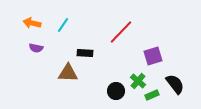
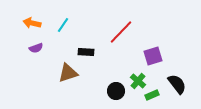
purple semicircle: rotated 32 degrees counterclockwise
black rectangle: moved 1 px right, 1 px up
brown triangle: rotated 20 degrees counterclockwise
black semicircle: moved 2 px right
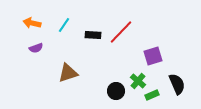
cyan line: moved 1 px right
black rectangle: moved 7 px right, 17 px up
black semicircle: rotated 15 degrees clockwise
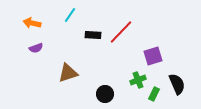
cyan line: moved 6 px right, 10 px up
green cross: moved 1 px up; rotated 28 degrees clockwise
black circle: moved 11 px left, 3 px down
green rectangle: moved 2 px right, 1 px up; rotated 40 degrees counterclockwise
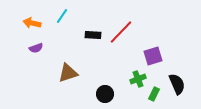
cyan line: moved 8 px left, 1 px down
green cross: moved 1 px up
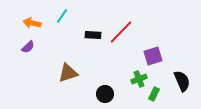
purple semicircle: moved 8 px left, 1 px up; rotated 24 degrees counterclockwise
green cross: moved 1 px right
black semicircle: moved 5 px right, 3 px up
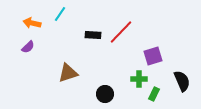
cyan line: moved 2 px left, 2 px up
green cross: rotated 21 degrees clockwise
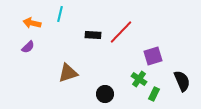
cyan line: rotated 21 degrees counterclockwise
green cross: rotated 35 degrees clockwise
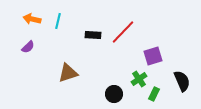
cyan line: moved 2 px left, 7 px down
orange arrow: moved 4 px up
red line: moved 2 px right
green cross: rotated 21 degrees clockwise
black circle: moved 9 px right
